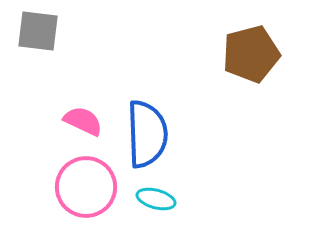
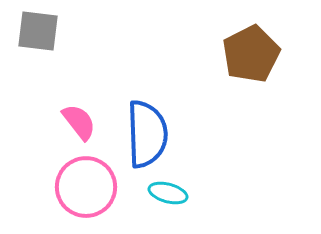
brown pentagon: rotated 12 degrees counterclockwise
pink semicircle: moved 4 px left, 1 px down; rotated 27 degrees clockwise
cyan ellipse: moved 12 px right, 6 px up
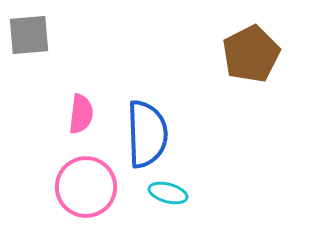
gray square: moved 9 px left, 4 px down; rotated 12 degrees counterclockwise
pink semicircle: moved 2 px right, 8 px up; rotated 45 degrees clockwise
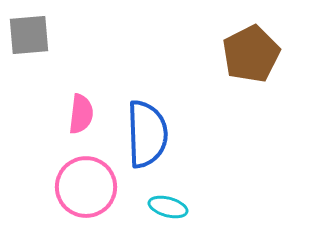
cyan ellipse: moved 14 px down
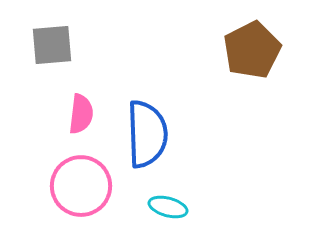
gray square: moved 23 px right, 10 px down
brown pentagon: moved 1 px right, 4 px up
pink circle: moved 5 px left, 1 px up
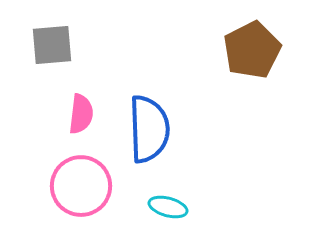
blue semicircle: moved 2 px right, 5 px up
